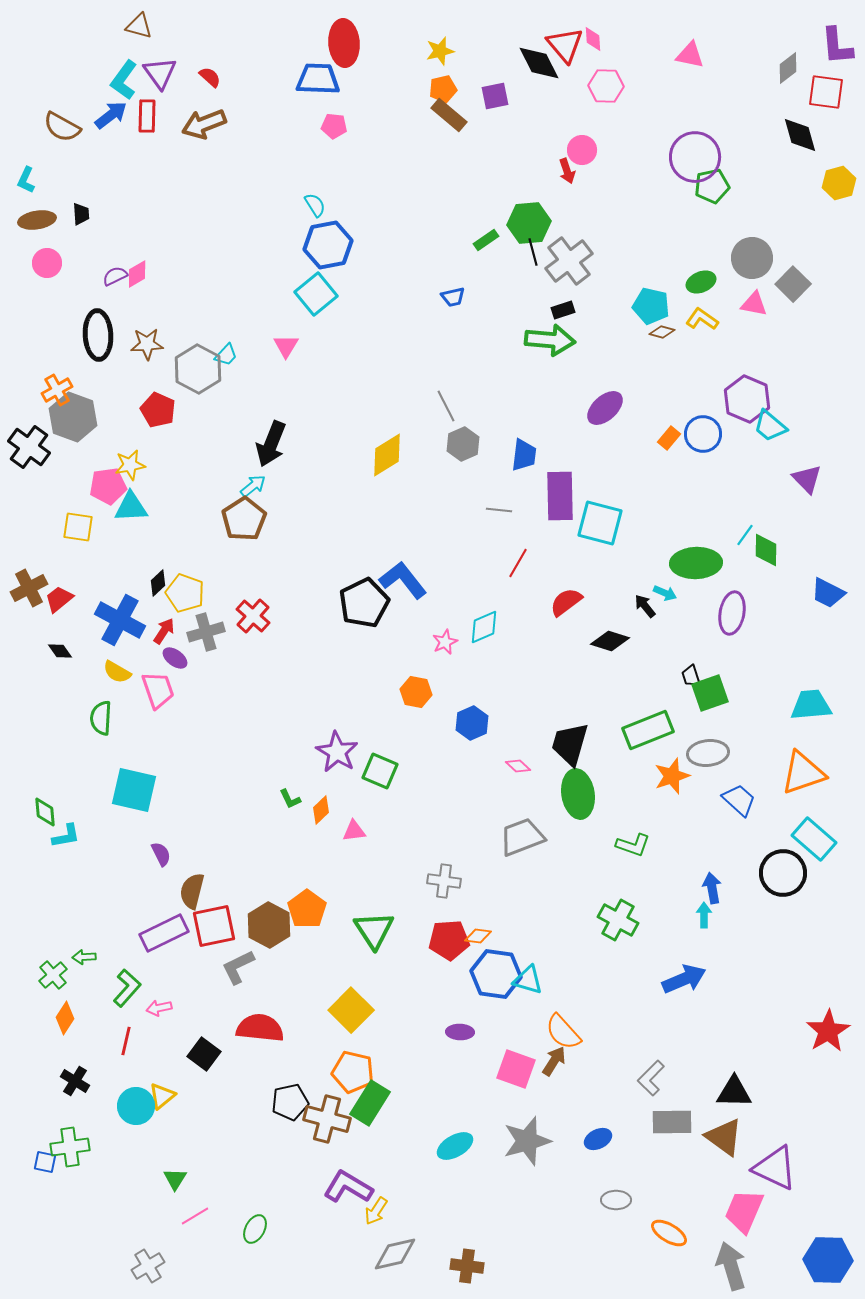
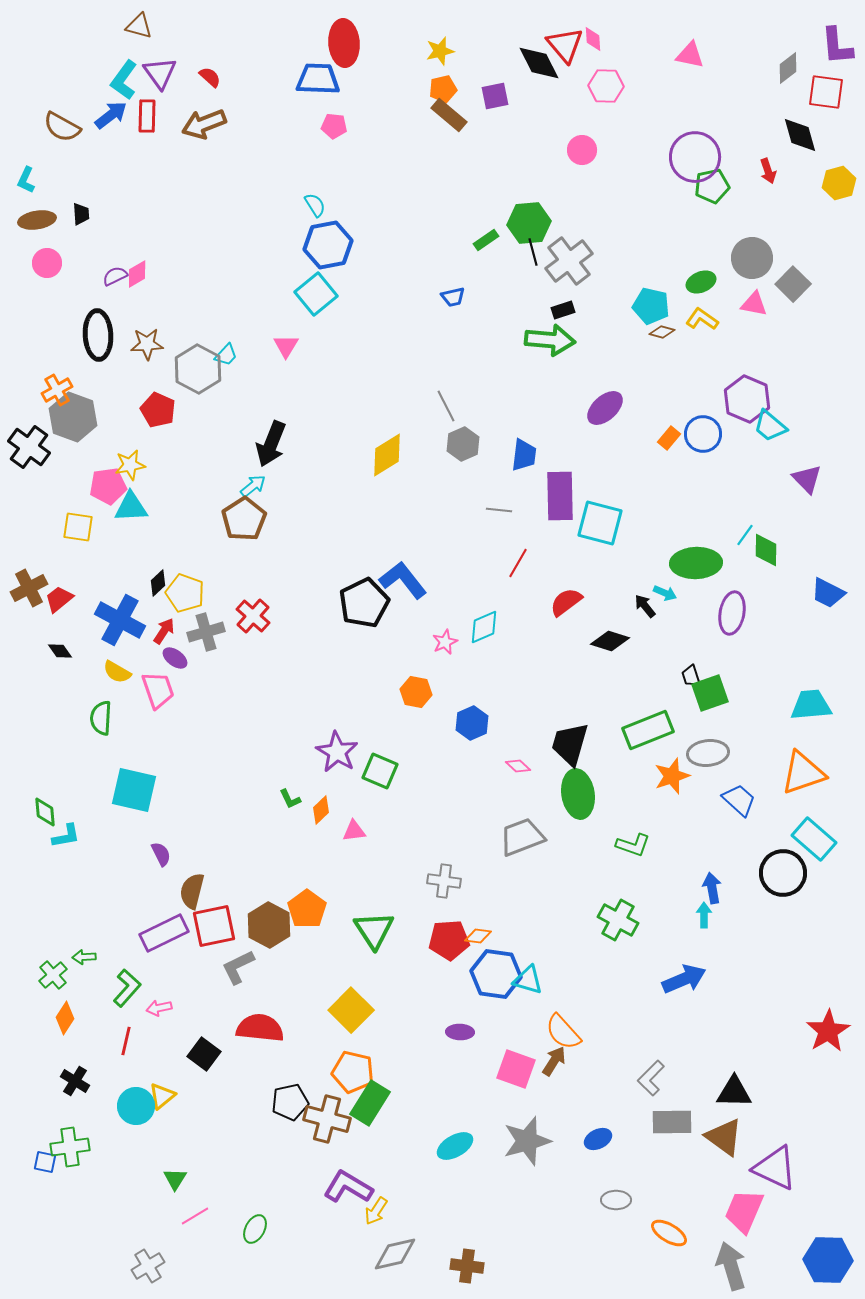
red arrow at (567, 171): moved 201 px right
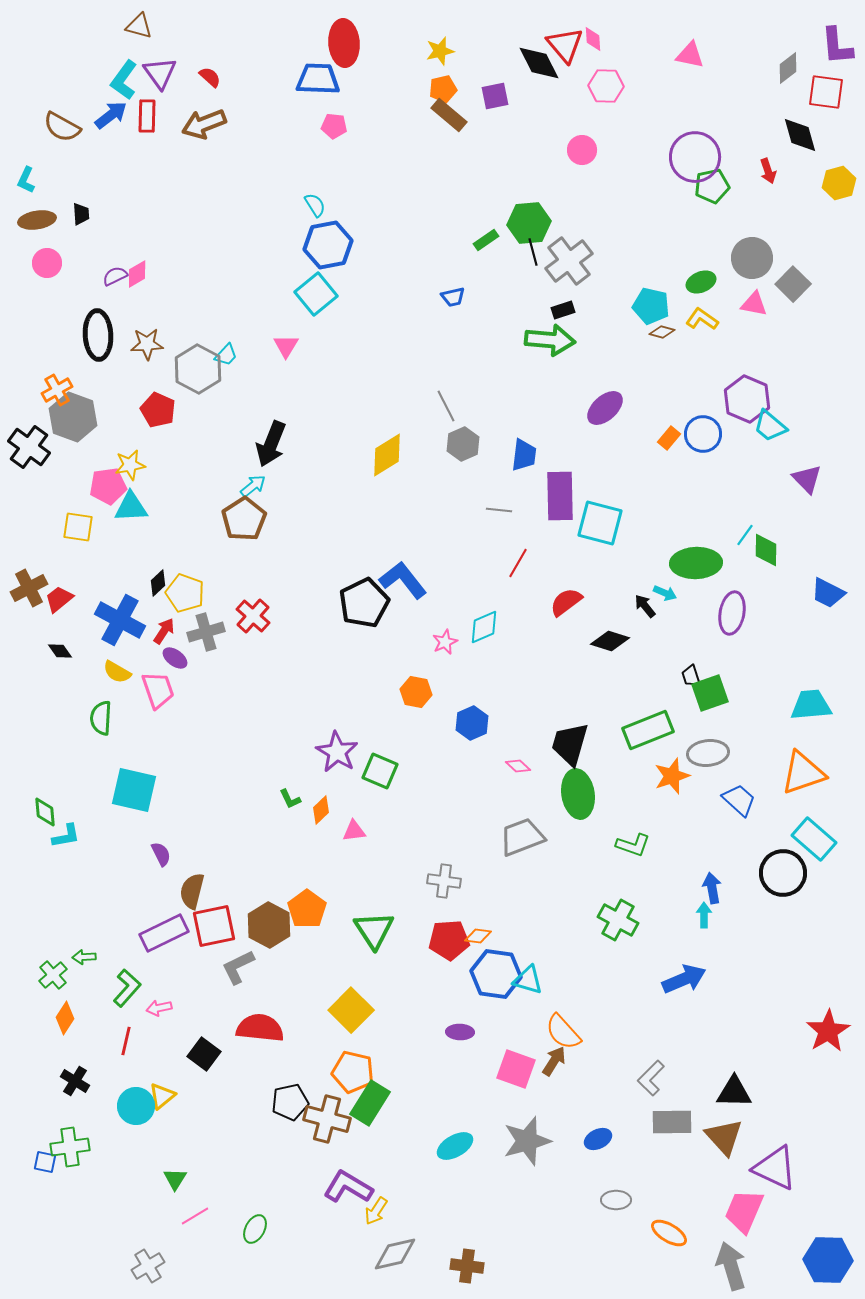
brown triangle at (724, 1137): rotated 12 degrees clockwise
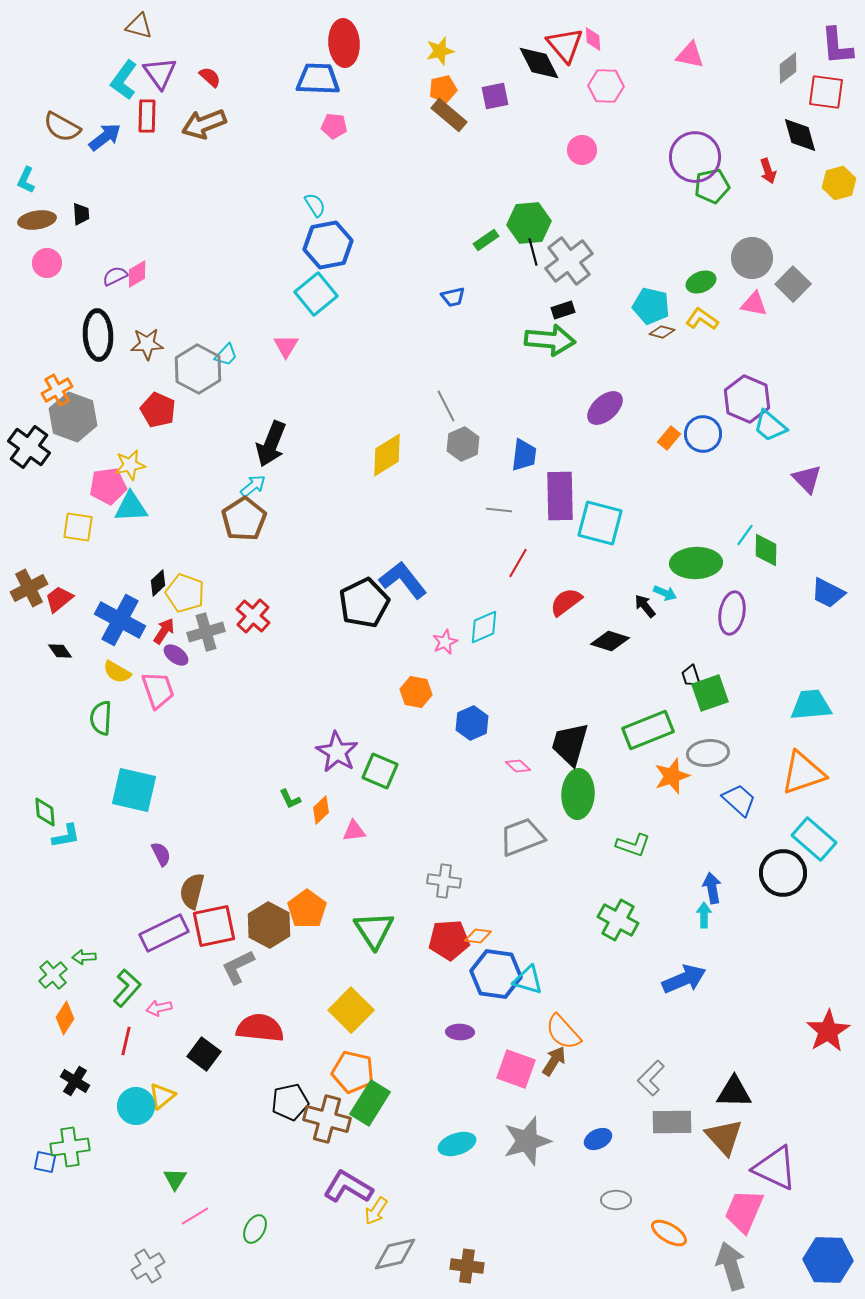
blue arrow at (111, 115): moved 6 px left, 22 px down
purple ellipse at (175, 658): moved 1 px right, 3 px up
green ellipse at (578, 794): rotated 12 degrees clockwise
cyan ellipse at (455, 1146): moved 2 px right, 2 px up; rotated 12 degrees clockwise
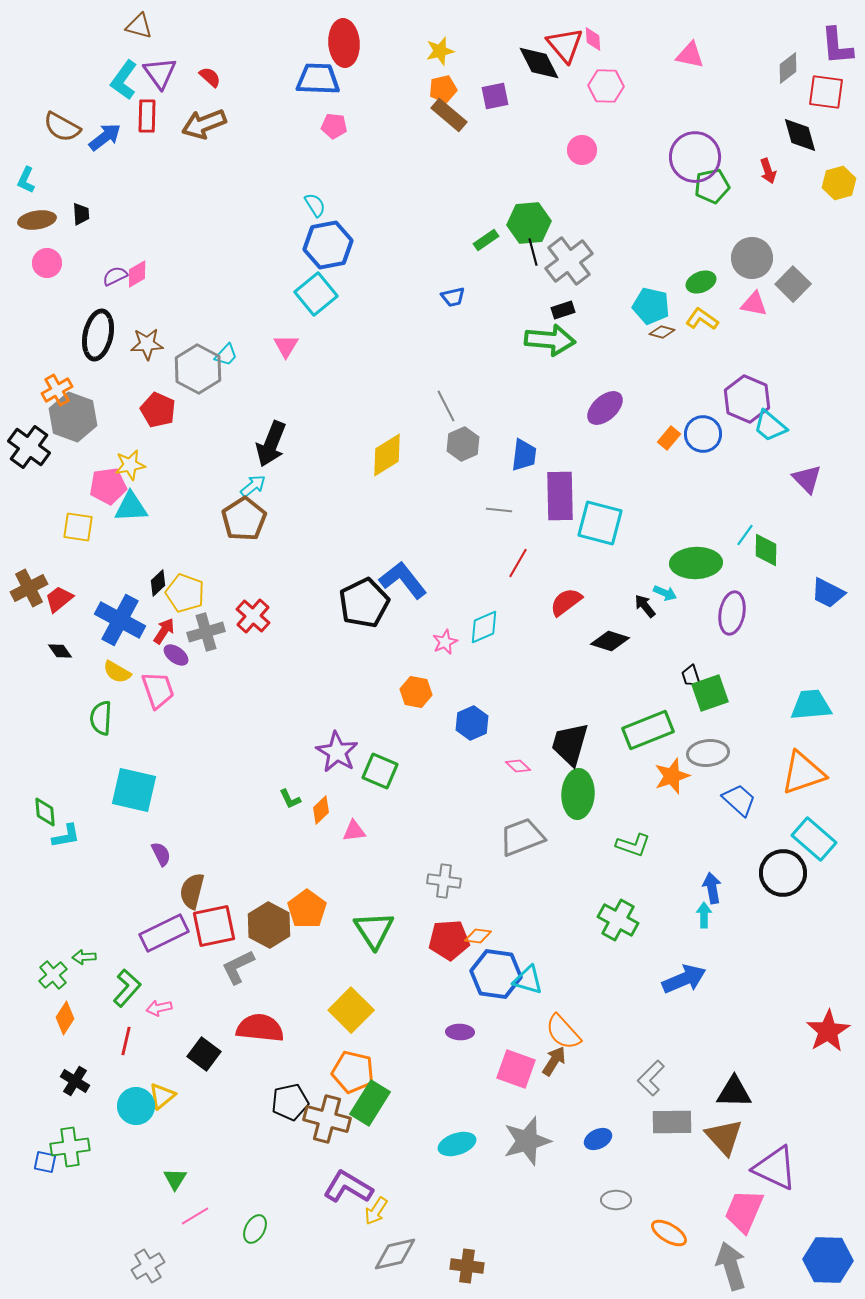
black ellipse at (98, 335): rotated 15 degrees clockwise
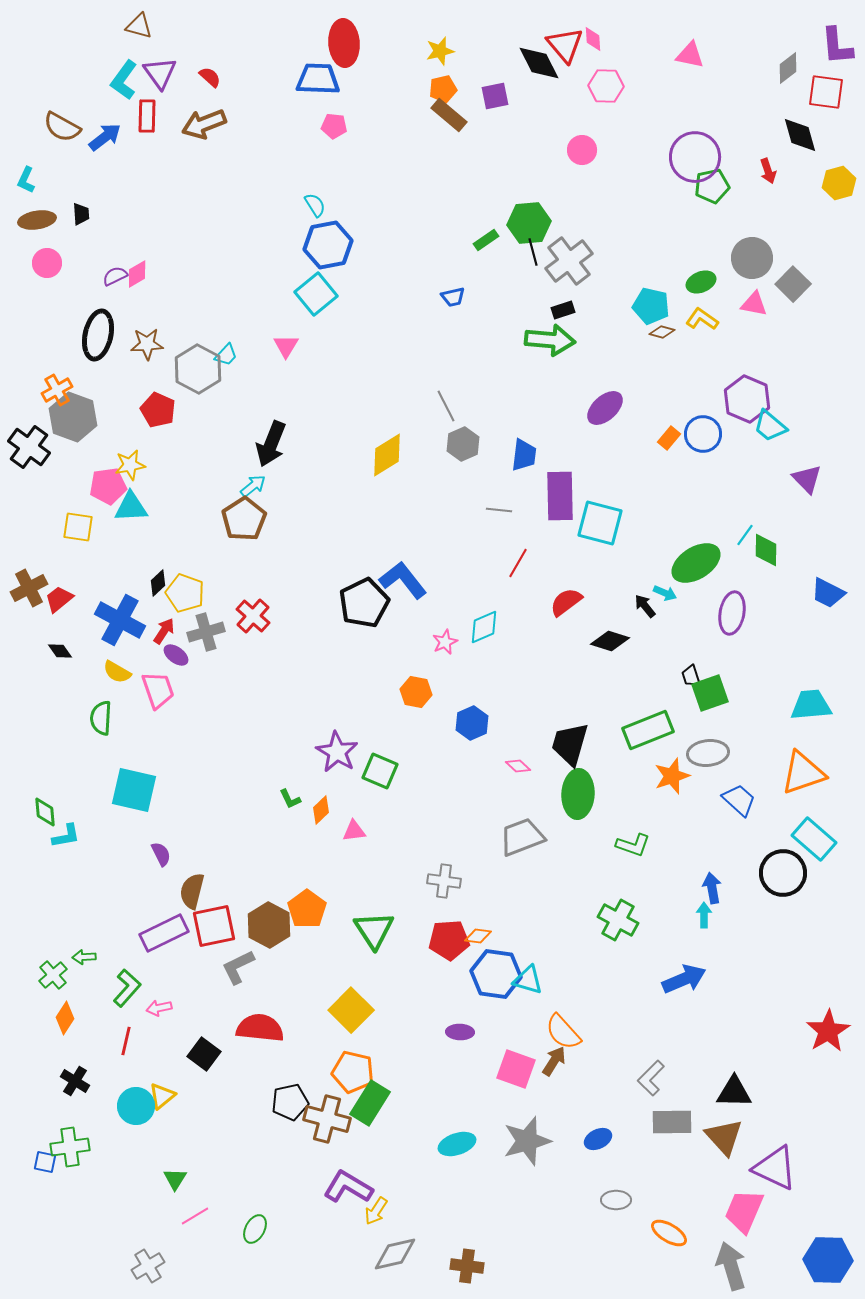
green ellipse at (696, 563): rotated 30 degrees counterclockwise
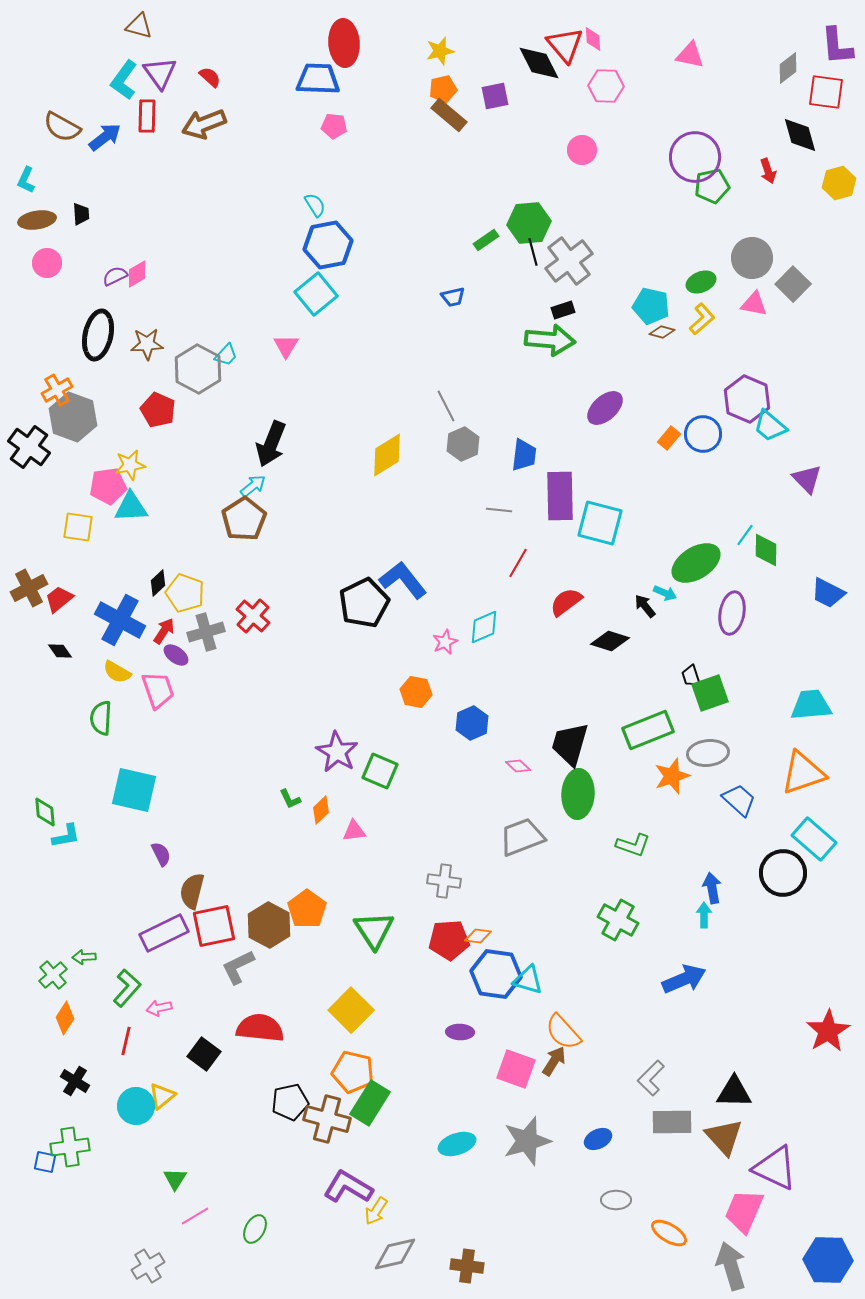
yellow L-shape at (702, 319): rotated 104 degrees clockwise
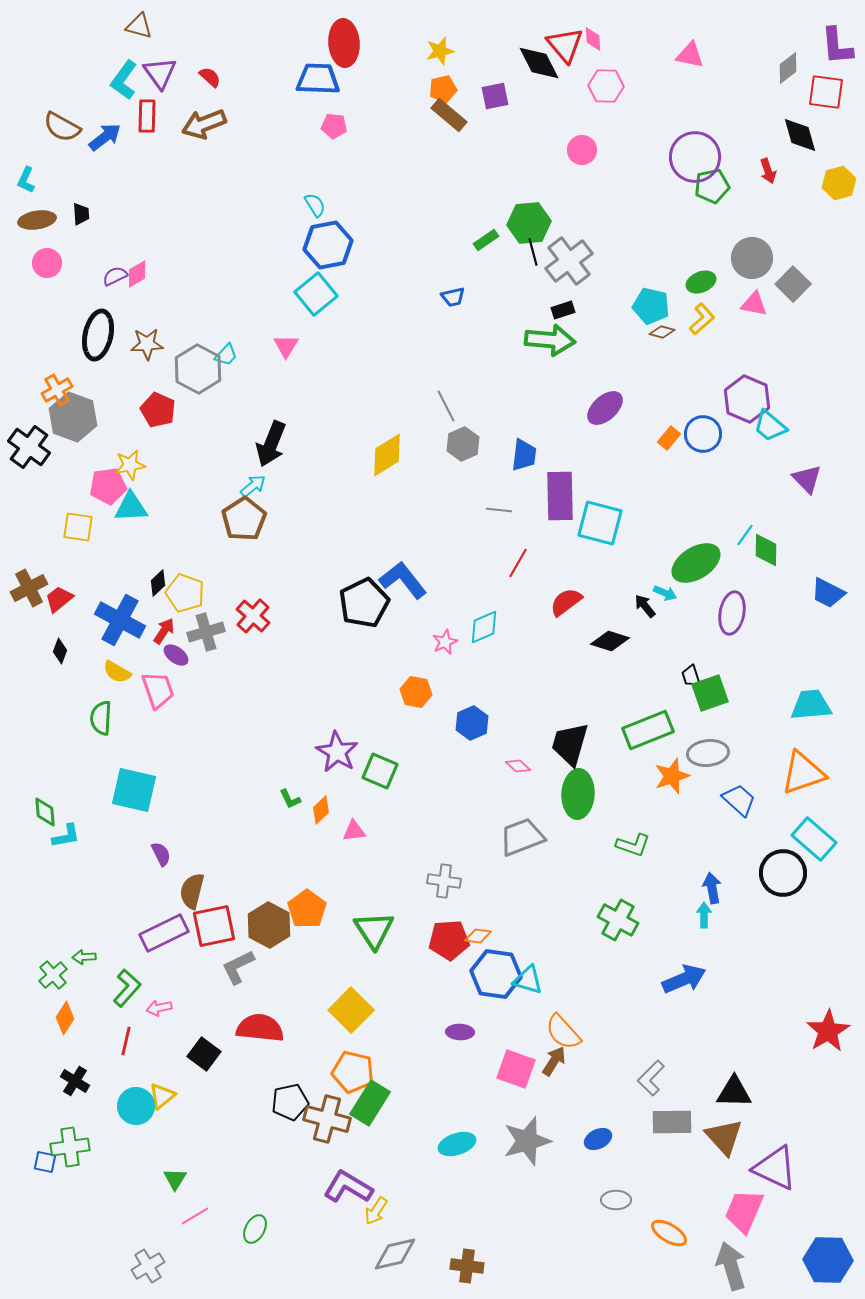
black diamond at (60, 651): rotated 55 degrees clockwise
